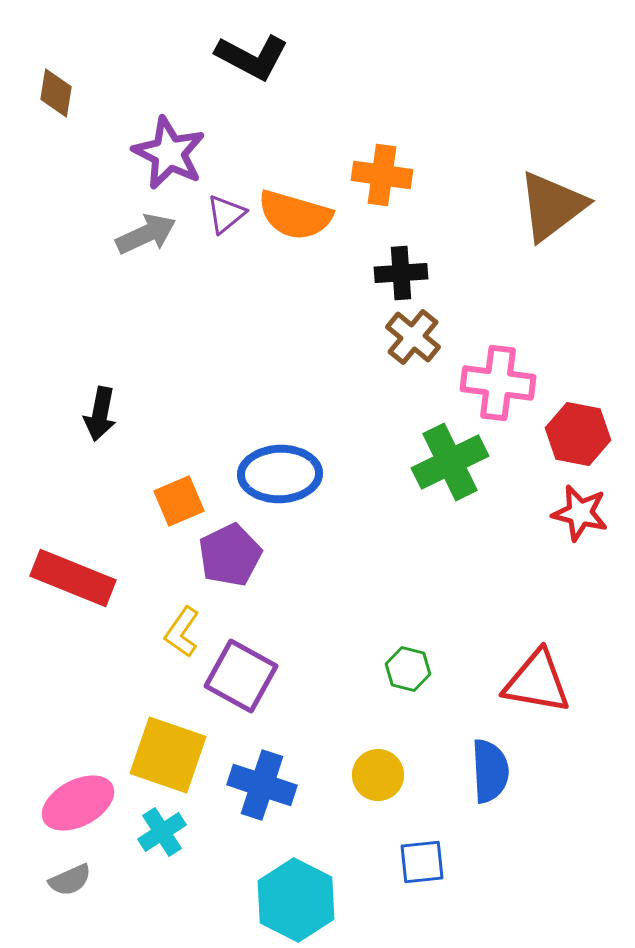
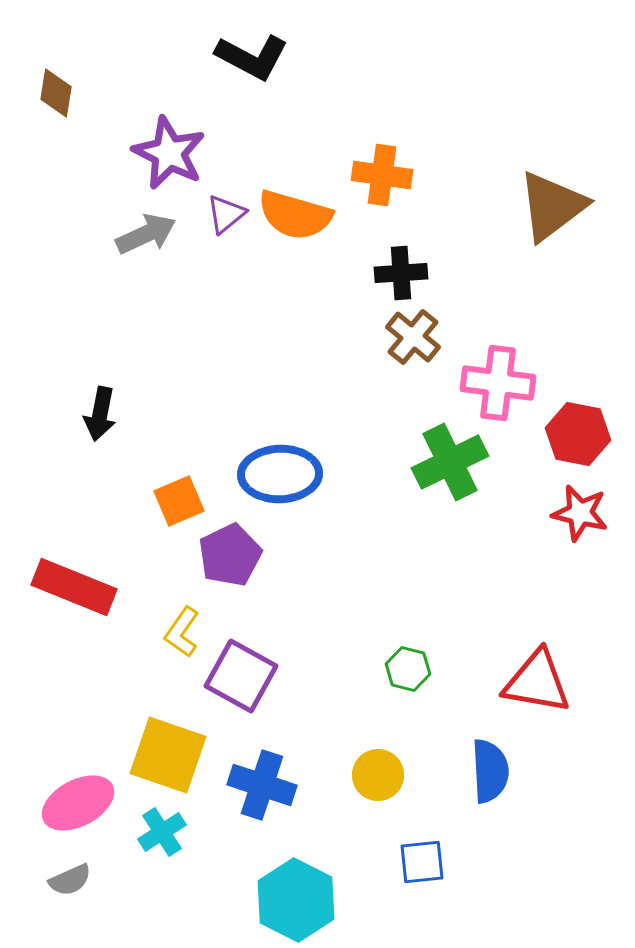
red rectangle: moved 1 px right, 9 px down
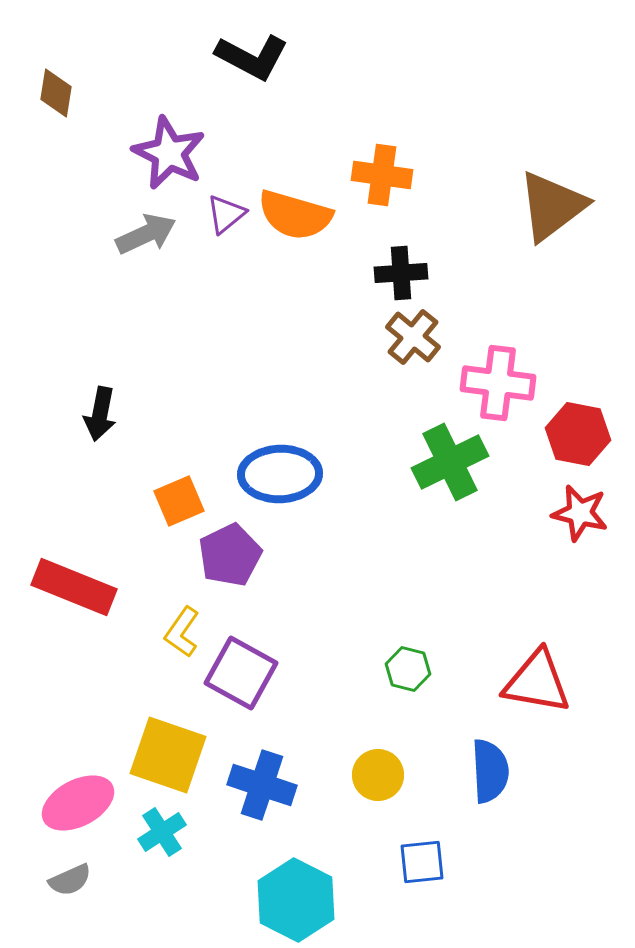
purple square: moved 3 px up
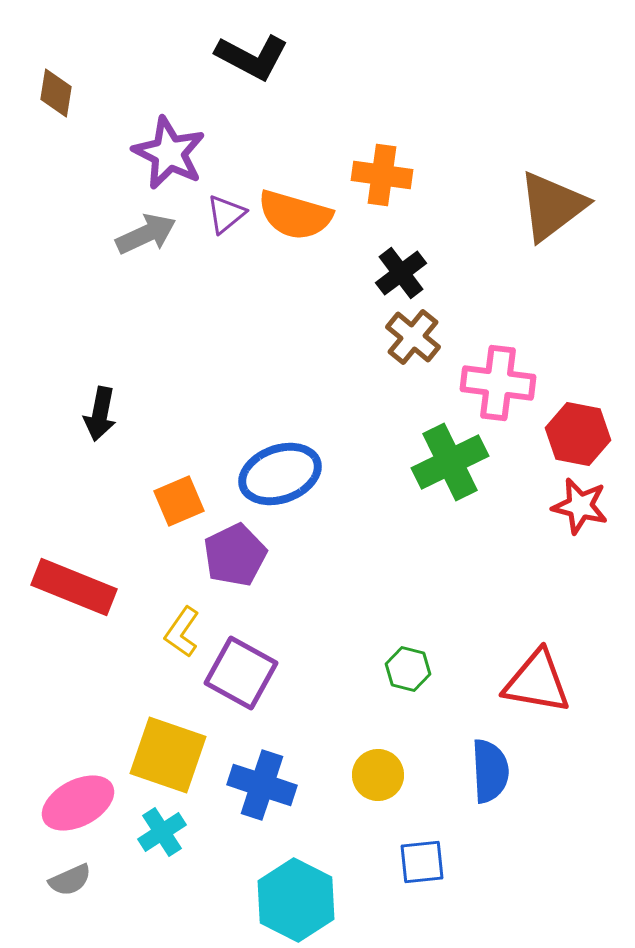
black cross: rotated 33 degrees counterclockwise
blue ellipse: rotated 18 degrees counterclockwise
red star: moved 7 px up
purple pentagon: moved 5 px right
